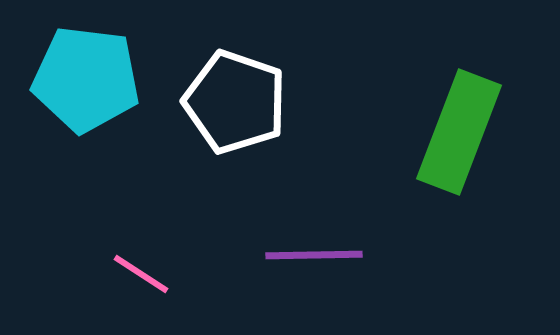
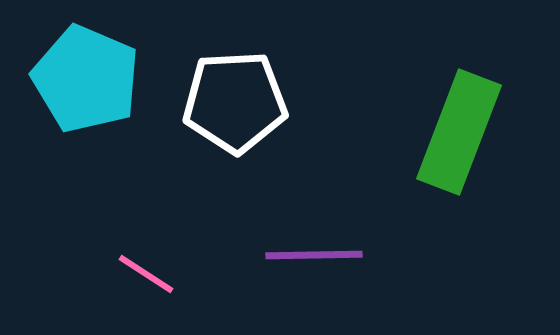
cyan pentagon: rotated 16 degrees clockwise
white pentagon: rotated 22 degrees counterclockwise
pink line: moved 5 px right
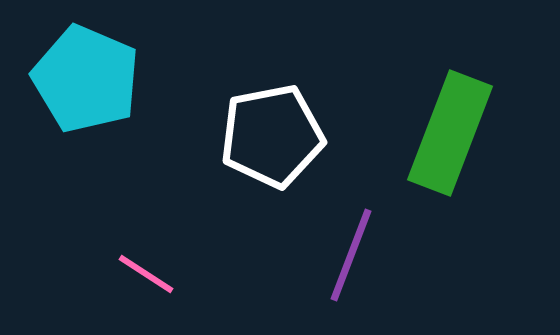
white pentagon: moved 37 px right, 34 px down; rotated 8 degrees counterclockwise
green rectangle: moved 9 px left, 1 px down
purple line: moved 37 px right; rotated 68 degrees counterclockwise
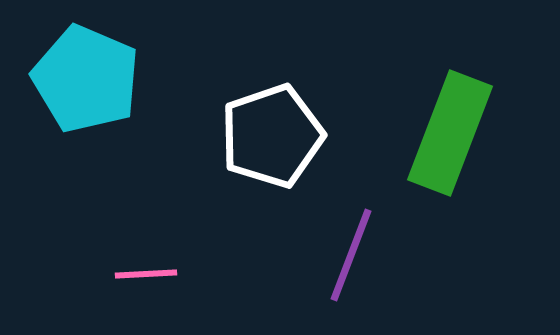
white pentagon: rotated 8 degrees counterclockwise
pink line: rotated 36 degrees counterclockwise
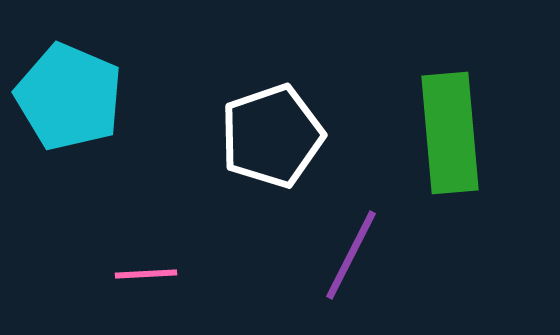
cyan pentagon: moved 17 px left, 18 px down
green rectangle: rotated 26 degrees counterclockwise
purple line: rotated 6 degrees clockwise
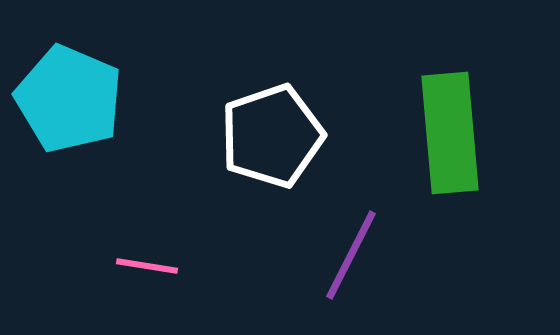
cyan pentagon: moved 2 px down
pink line: moved 1 px right, 8 px up; rotated 12 degrees clockwise
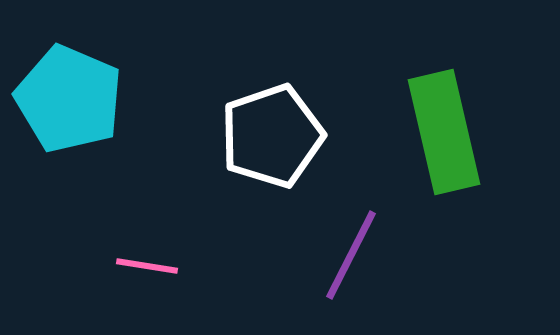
green rectangle: moved 6 px left, 1 px up; rotated 8 degrees counterclockwise
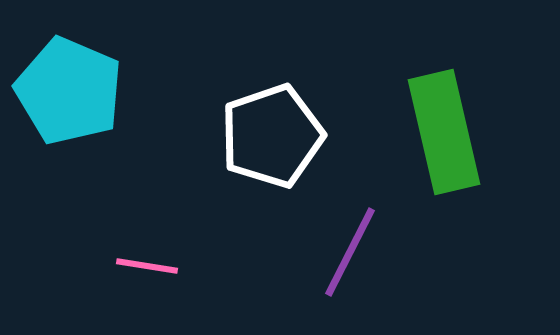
cyan pentagon: moved 8 px up
purple line: moved 1 px left, 3 px up
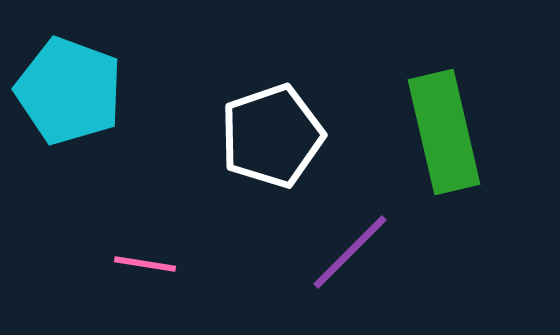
cyan pentagon: rotated 3 degrees counterclockwise
purple line: rotated 18 degrees clockwise
pink line: moved 2 px left, 2 px up
